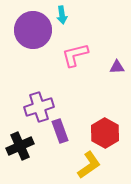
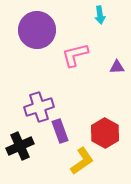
cyan arrow: moved 38 px right
purple circle: moved 4 px right
yellow L-shape: moved 7 px left, 4 px up
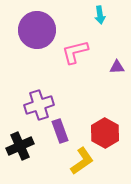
pink L-shape: moved 3 px up
purple cross: moved 2 px up
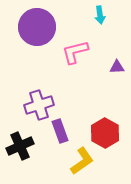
purple circle: moved 3 px up
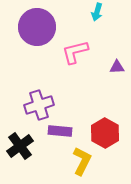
cyan arrow: moved 3 px left, 3 px up; rotated 24 degrees clockwise
purple rectangle: rotated 65 degrees counterclockwise
black cross: rotated 12 degrees counterclockwise
yellow L-shape: rotated 28 degrees counterclockwise
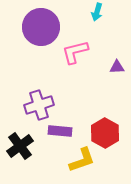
purple circle: moved 4 px right
yellow L-shape: moved 1 px up; rotated 44 degrees clockwise
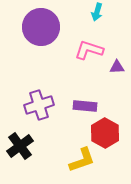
pink L-shape: moved 14 px right, 2 px up; rotated 32 degrees clockwise
purple rectangle: moved 25 px right, 25 px up
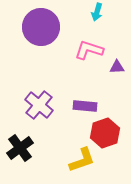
purple cross: rotated 32 degrees counterclockwise
red hexagon: rotated 12 degrees clockwise
black cross: moved 2 px down
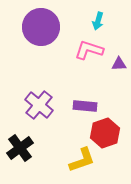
cyan arrow: moved 1 px right, 9 px down
purple triangle: moved 2 px right, 3 px up
